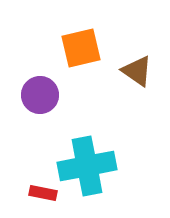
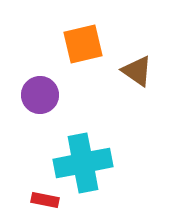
orange square: moved 2 px right, 4 px up
cyan cross: moved 4 px left, 3 px up
red rectangle: moved 2 px right, 7 px down
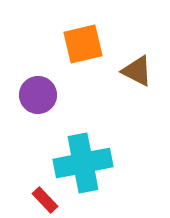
brown triangle: rotated 8 degrees counterclockwise
purple circle: moved 2 px left
red rectangle: rotated 36 degrees clockwise
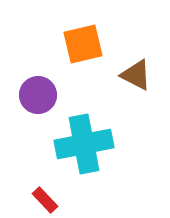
brown triangle: moved 1 px left, 4 px down
cyan cross: moved 1 px right, 19 px up
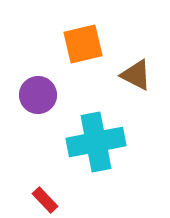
cyan cross: moved 12 px right, 2 px up
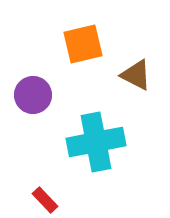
purple circle: moved 5 px left
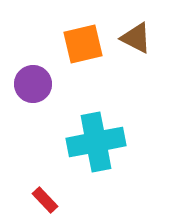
brown triangle: moved 37 px up
purple circle: moved 11 px up
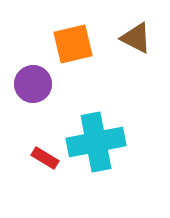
orange square: moved 10 px left
red rectangle: moved 42 px up; rotated 16 degrees counterclockwise
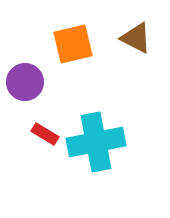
purple circle: moved 8 px left, 2 px up
red rectangle: moved 24 px up
